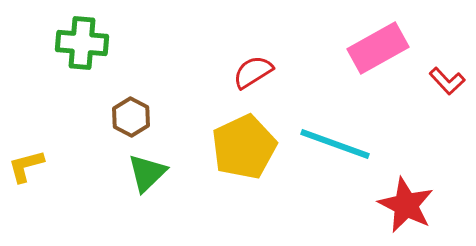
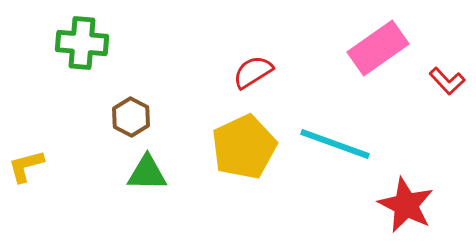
pink rectangle: rotated 6 degrees counterclockwise
green triangle: rotated 45 degrees clockwise
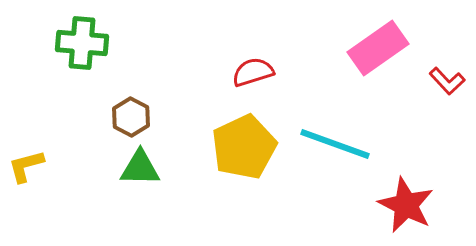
red semicircle: rotated 15 degrees clockwise
green triangle: moved 7 px left, 5 px up
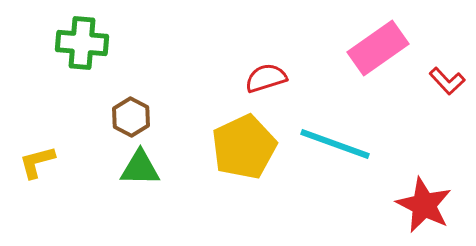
red semicircle: moved 13 px right, 6 px down
yellow L-shape: moved 11 px right, 4 px up
red star: moved 18 px right
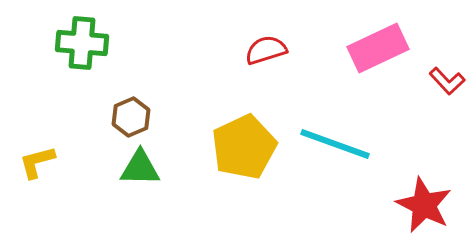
pink rectangle: rotated 10 degrees clockwise
red semicircle: moved 28 px up
brown hexagon: rotated 9 degrees clockwise
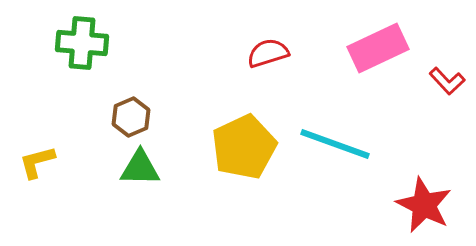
red semicircle: moved 2 px right, 3 px down
